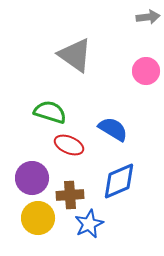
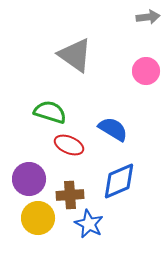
purple circle: moved 3 px left, 1 px down
blue star: rotated 20 degrees counterclockwise
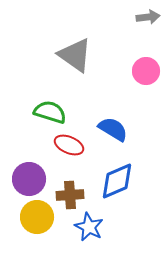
blue diamond: moved 2 px left
yellow circle: moved 1 px left, 1 px up
blue star: moved 3 px down
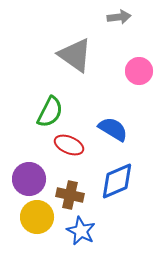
gray arrow: moved 29 px left
pink circle: moved 7 px left
green semicircle: rotated 100 degrees clockwise
brown cross: rotated 16 degrees clockwise
blue star: moved 8 px left, 4 px down
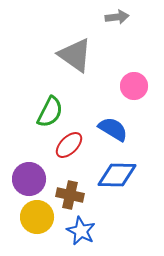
gray arrow: moved 2 px left
pink circle: moved 5 px left, 15 px down
red ellipse: rotated 68 degrees counterclockwise
blue diamond: moved 6 px up; rotated 24 degrees clockwise
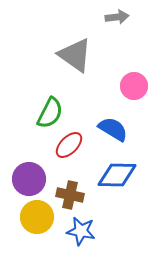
green semicircle: moved 1 px down
blue star: rotated 16 degrees counterclockwise
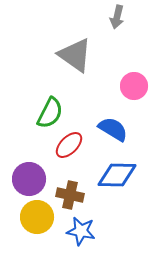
gray arrow: rotated 110 degrees clockwise
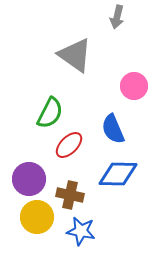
blue semicircle: rotated 144 degrees counterclockwise
blue diamond: moved 1 px right, 1 px up
